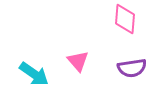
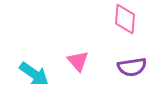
purple semicircle: moved 1 px up
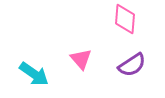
pink triangle: moved 3 px right, 2 px up
purple semicircle: moved 2 px up; rotated 24 degrees counterclockwise
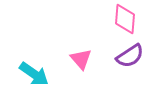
purple semicircle: moved 2 px left, 9 px up
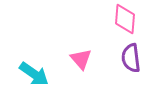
purple semicircle: moved 1 px right, 2 px down; rotated 116 degrees clockwise
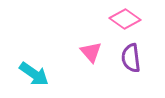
pink diamond: rotated 60 degrees counterclockwise
pink triangle: moved 10 px right, 7 px up
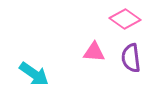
pink triangle: moved 3 px right; rotated 45 degrees counterclockwise
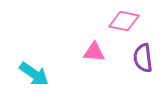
pink diamond: moved 1 px left, 2 px down; rotated 24 degrees counterclockwise
purple semicircle: moved 12 px right
